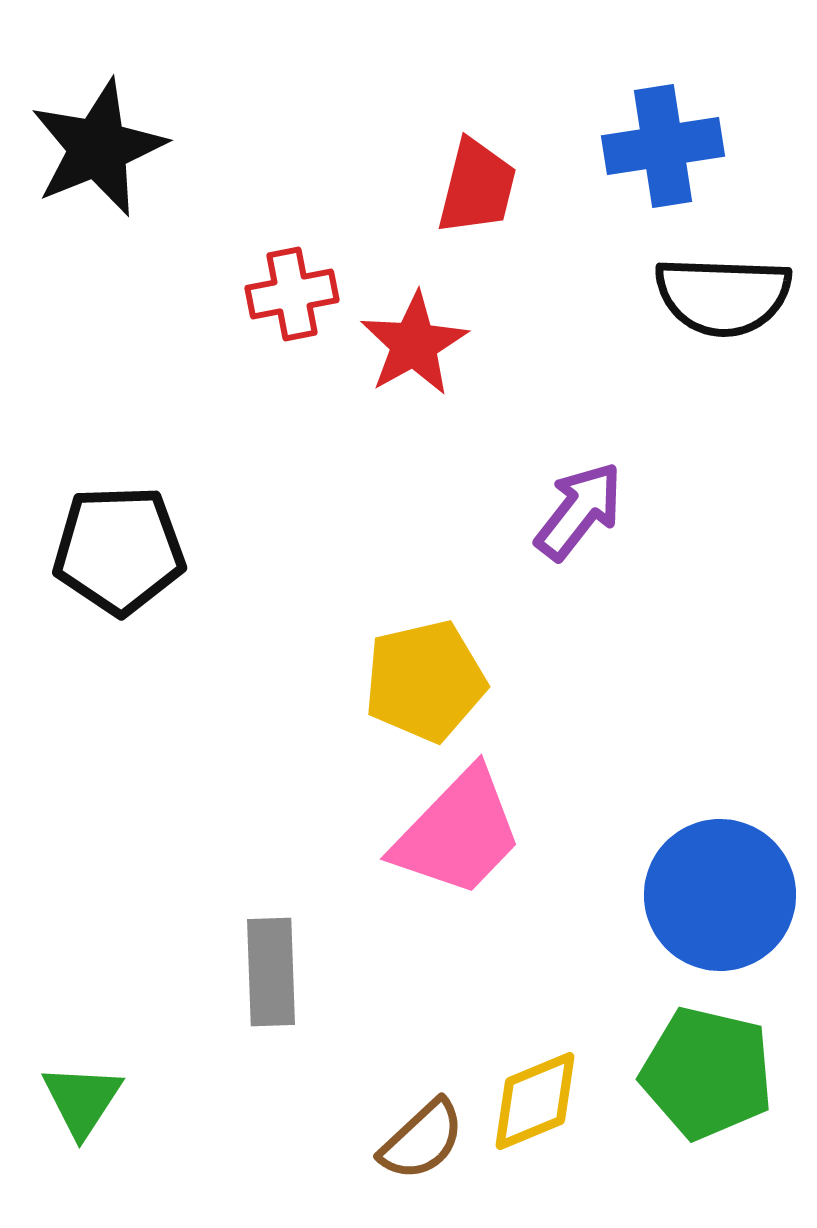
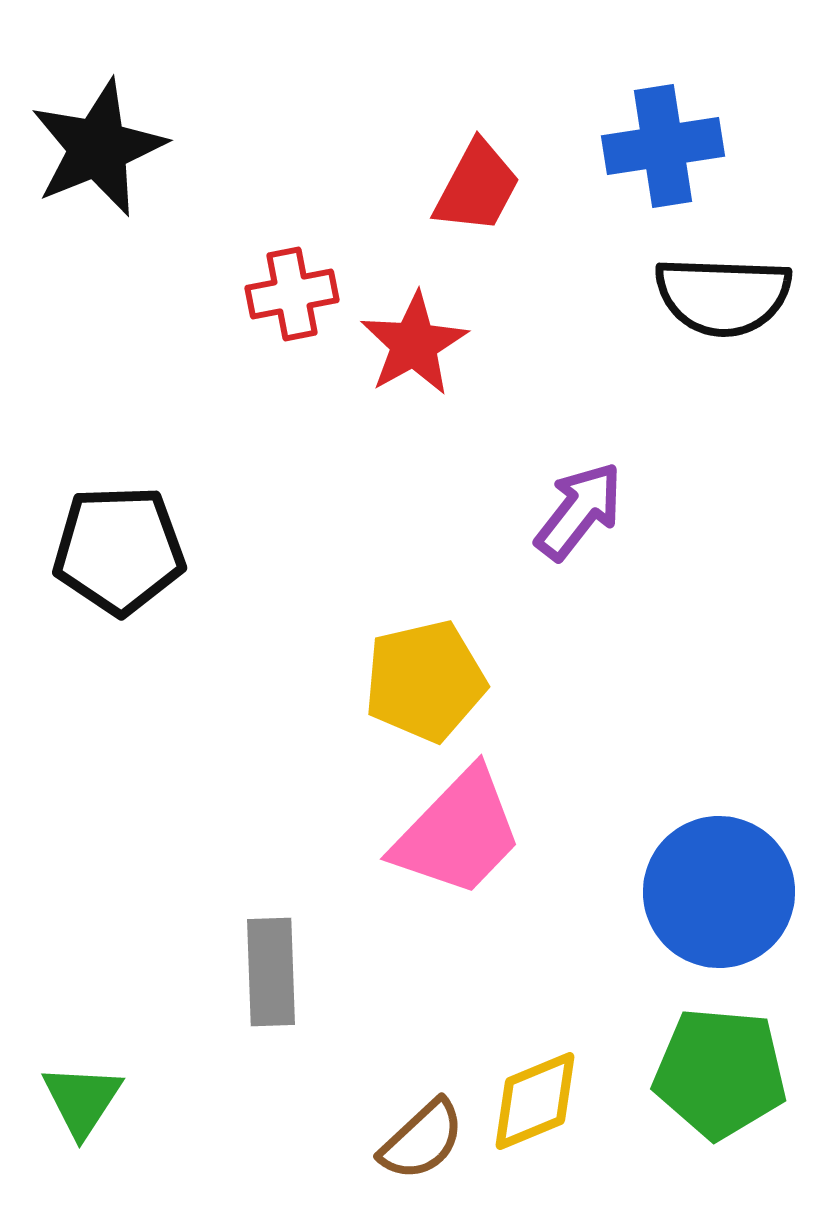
red trapezoid: rotated 14 degrees clockwise
blue circle: moved 1 px left, 3 px up
green pentagon: moved 13 px right; rotated 8 degrees counterclockwise
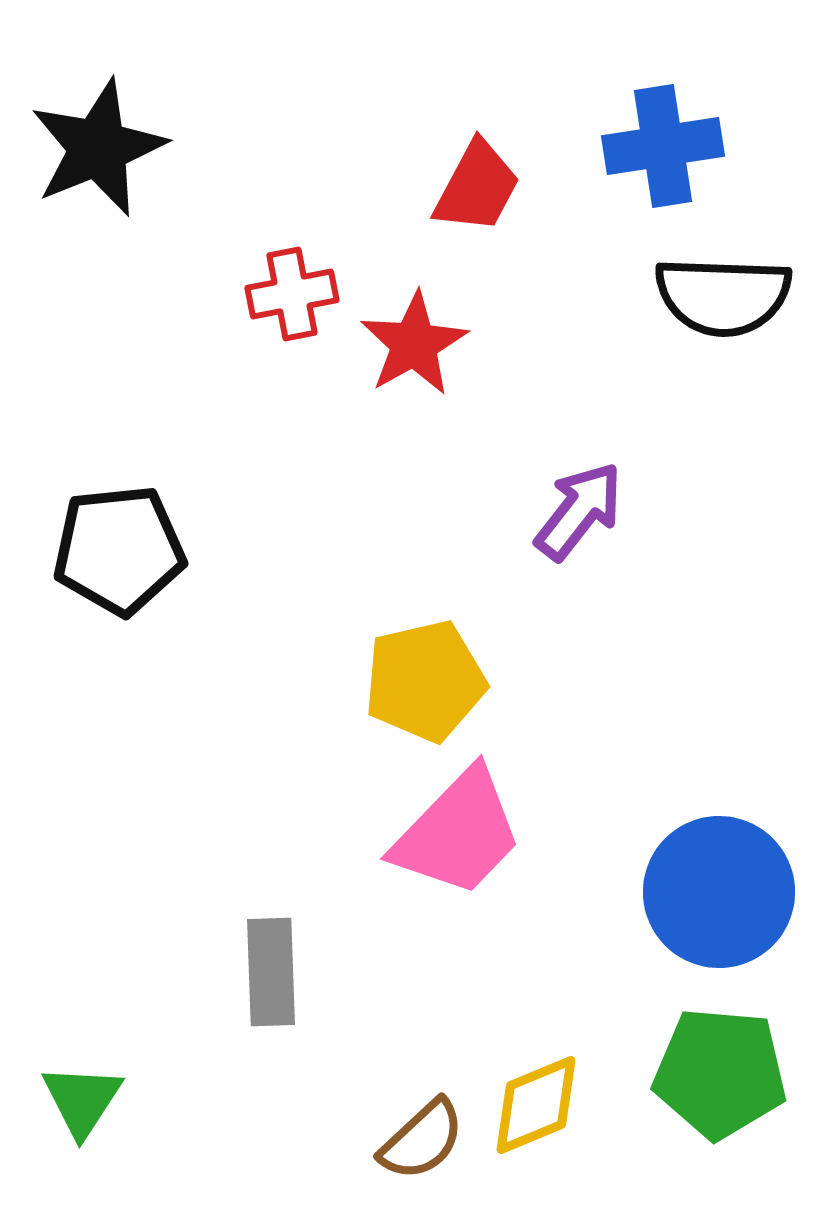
black pentagon: rotated 4 degrees counterclockwise
yellow diamond: moved 1 px right, 4 px down
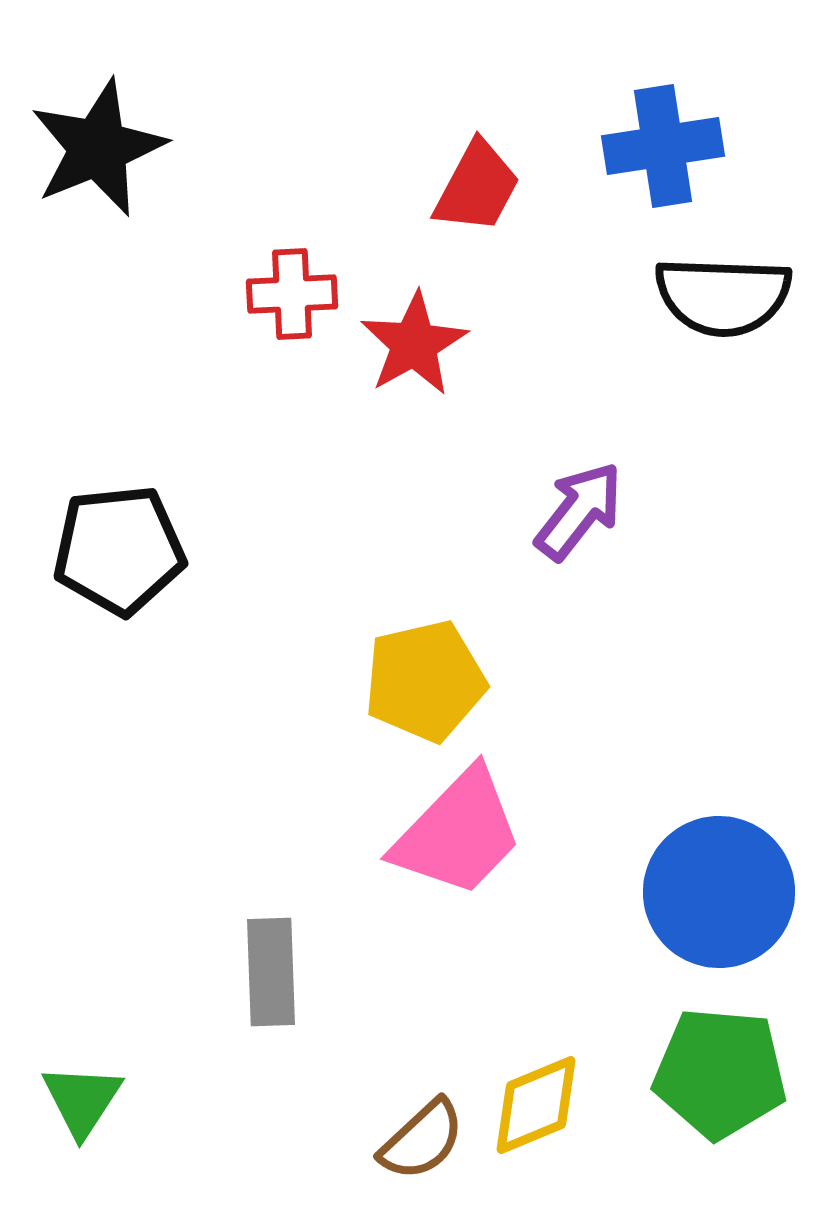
red cross: rotated 8 degrees clockwise
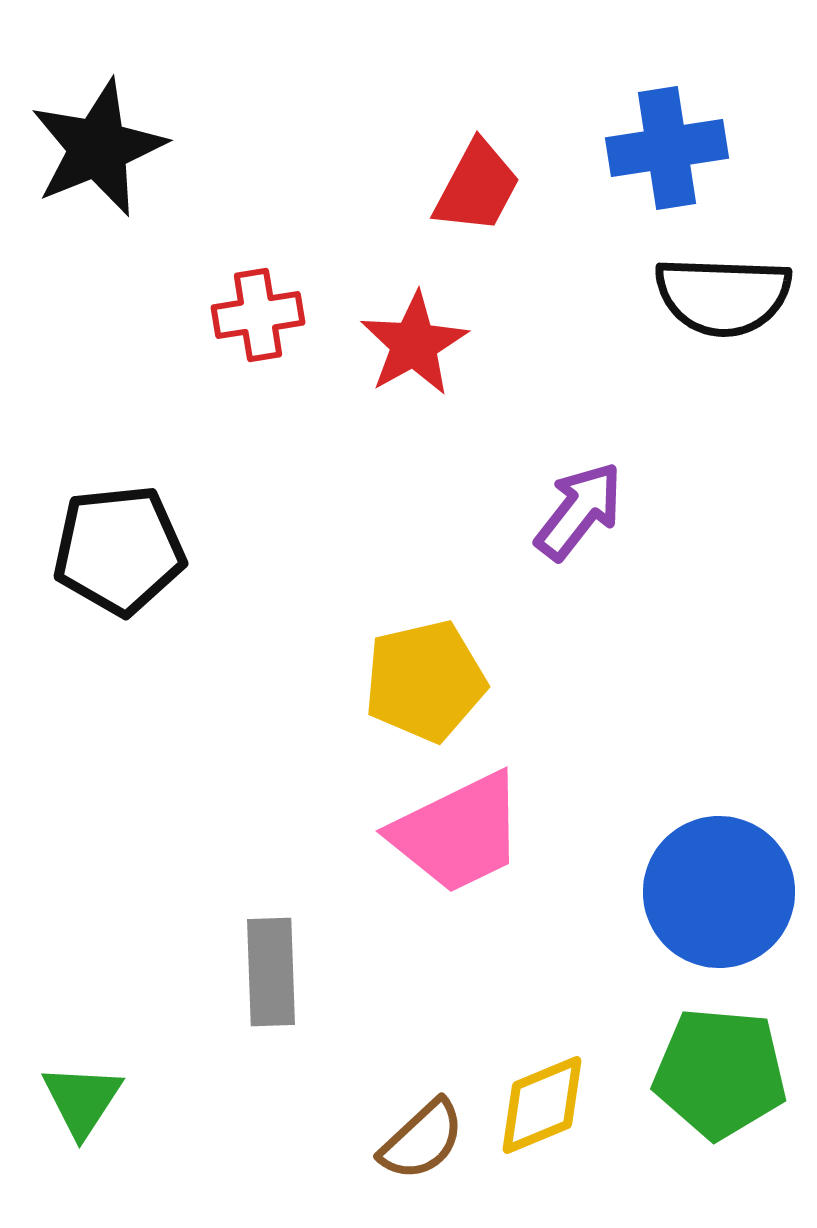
blue cross: moved 4 px right, 2 px down
red cross: moved 34 px left, 21 px down; rotated 6 degrees counterclockwise
pink trapezoid: rotated 20 degrees clockwise
yellow diamond: moved 6 px right
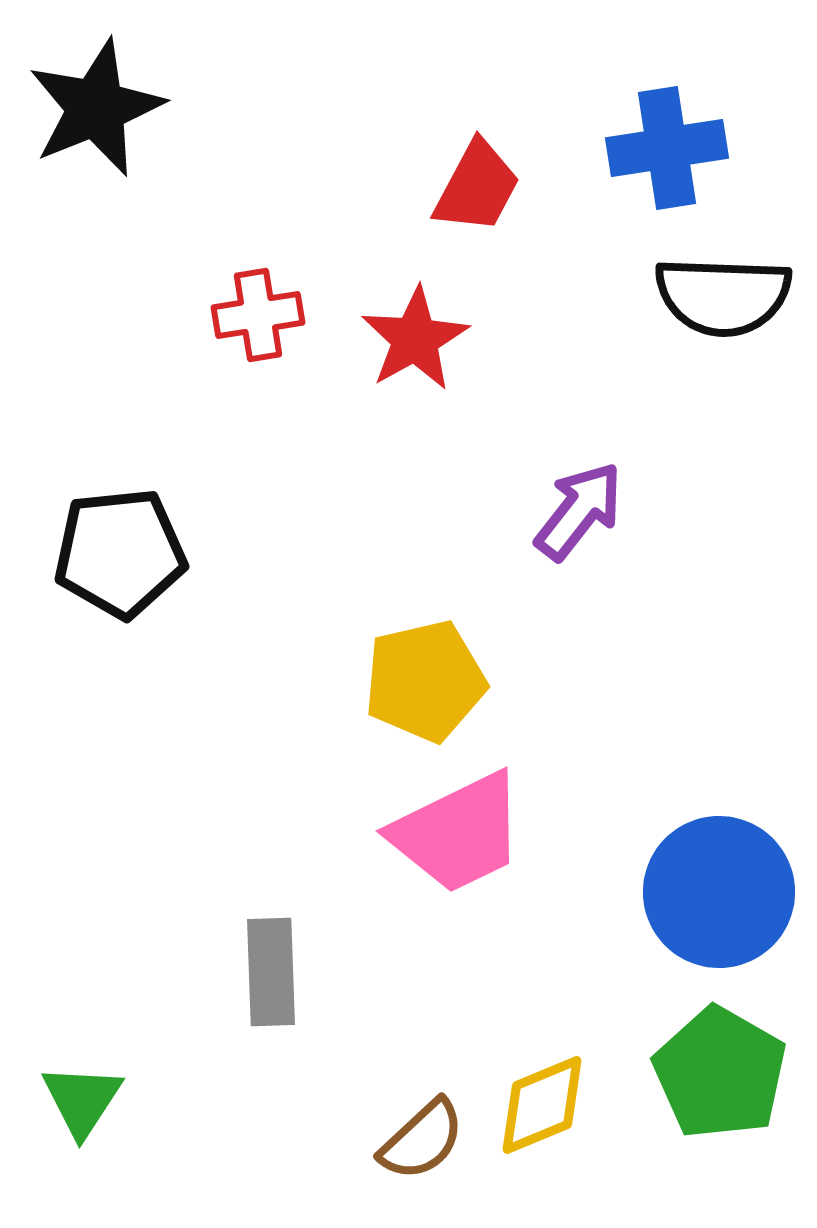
black star: moved 2 px left, 40 px up
red star: moved 1 px right, 5 px up
black pentagon: moved 1 px right, 3 px down
green pentagon: rotated 25 degrees clockwise
